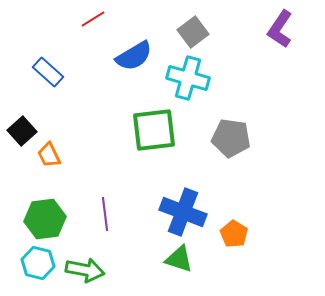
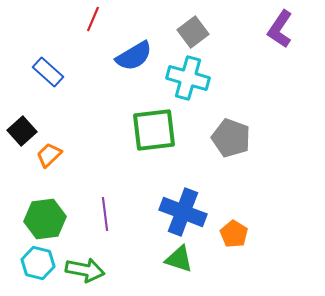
red line: rotated 35 degrees counterclockwise
gray pentagon: rotated 12 degrees clockwise
orange trapezoid: rotated 72 degrees clockwise
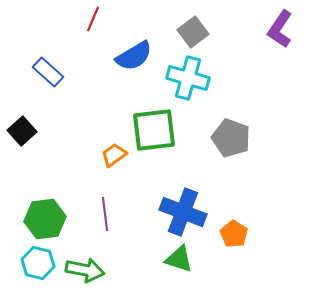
orange trapezoid: moved 65 px right; rotated 8 degrees clockwise
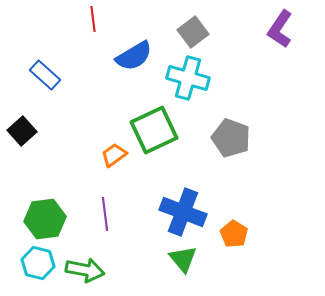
red line: rotated 30 degrees counterclockwise
blue rectangle: moved 3 px left, 3 px down
green square: rotated 18 degrees counterclockwise
green triangle: moved 4 px right; rotated 32 degrees clockwise
